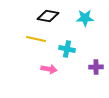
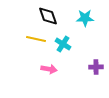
black diamond: rotated 60 degrees clockwise
cyan cross: moved 4 px left, 5 px up; rotated 21 degrees clockwise
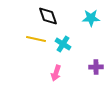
cyan star: moved 6 px right
pink arrow: moved 7 px right, 4 px down; rotated 98 degrees clockwise
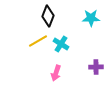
black diamond: rotated 40 degrees clockwise
yellow line: moved 2 px right, 2 px down; rotated 42 degrees counterclockwise
cyan cross: moved 2 px left
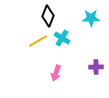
cyan cross: moved 1 px right, 6 px up
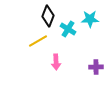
cyan star: moved 1 px left, 1 px down
cyan cross: moved 6 px right, 9 px up
pink arrow: moved 11 px up; rotated 21 degrees counterclockwise
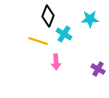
cyan cross: moved 4 px left, 5 px down
yellow line: rotated 48 degrees clockwise
purple cross: moved 2 px right, 2 px down; rotated 32 degrees clockwise
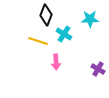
black diamond: moved 2 px left, 1 px up
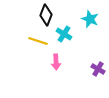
cyan star: rotated 24 degrees clockwise
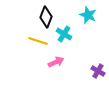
black diamond: moved 2 px down
cyan star: moved 2 px left, 4 px up
pink arrow: rotated 112 degrees counterclockwise
purple cross: moved 2 px down
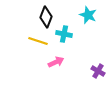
cyan cross: rotated 21 degrees counterclockwise
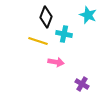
pink arrow: rotated 35 degrees clockwise
purple cross: moved 16 px left, 13 px down
